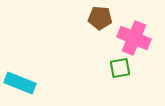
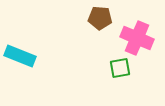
pink cross: moved 3 px right
cyan rectangle: moved 27 px up
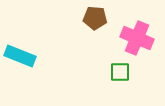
brown pentagon: moved 5 px left
green square: moved 4 px down; rotated 10 degrees clockwise
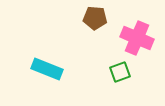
cyan rectangle: moved 27 px right, 13 px down
green square: rotated 20 degrees counterclockwise
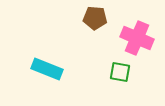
green square: rotated 30 degrees clockwise
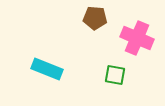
green square: moved 5 px left, 3 px down
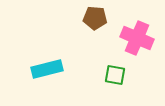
cyan rectangle: rotated 36 degrees counterclockwise
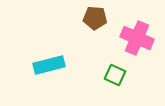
cyan rectangle: moved 2 px right, 4 px up
green square: rotated 15 degrees clockwise
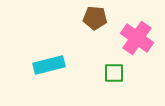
pink cross: rotated 12 degrees clockwise
green square: moved 1 px left, 2 px up; rotated 25 degrees counterclockwise
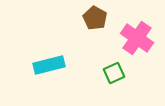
brown pentagon: rotated 25 degrees clockwise
green square: rotated 25 degrees counterclockwise
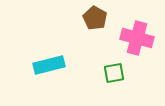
pink cross: rotated 20 degrees counterclockwise
green square: rotated 15 degrees clockwise
